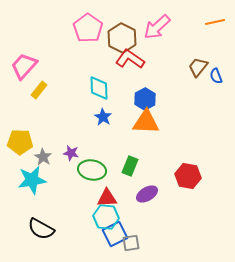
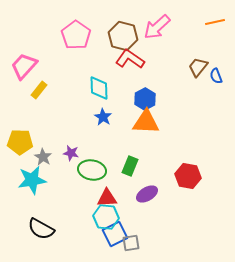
pink pentagon: moved 12 px left, 7 px down
brown hexagon: moved 1 px right, 2 px up; rotated 12 degrees counterclockwise
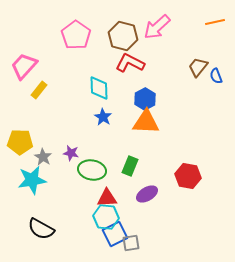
red L-shape: moved 4 px down; rotated 8 degrees counterclockwise
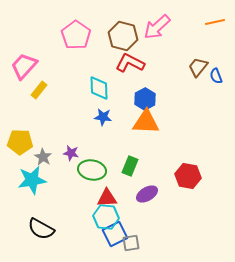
blue star: rotated 24 degrees counterclockwise
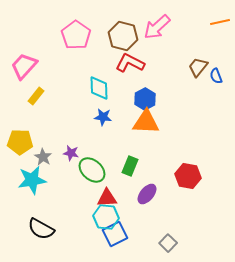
orange line: moved 5 px right
yellow rectangle: moved 3 px left, 6 px down
green ellipse: rotated 32 degrees clockwise
purple ellipse: rotated 20 degrees counterclockwise
gray square: moved 37 px right; rotated 36 degrees counterclockwise
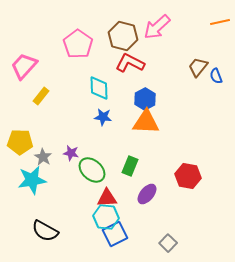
pink pentagon: moved 2 px right, 9 px down
yellow rectangle: moved 5 px right
black semicircle: moved 4 px right, 2 px down
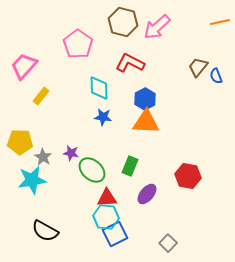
brown hexagon: moved 14 px up
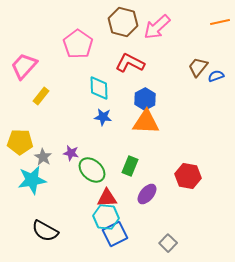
blue semicircle: rotated 91 degrees clockwise
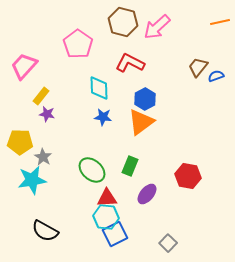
orange triangle: moved 5 px left; rotated 40 degrees counterclockwise
purple star: moved 24 px left, 39 px up
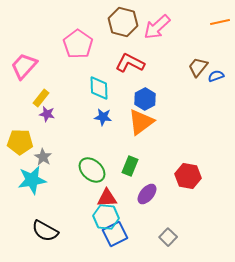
yellow rectangle: moved 2 px down
gray square: moved 6 px up
